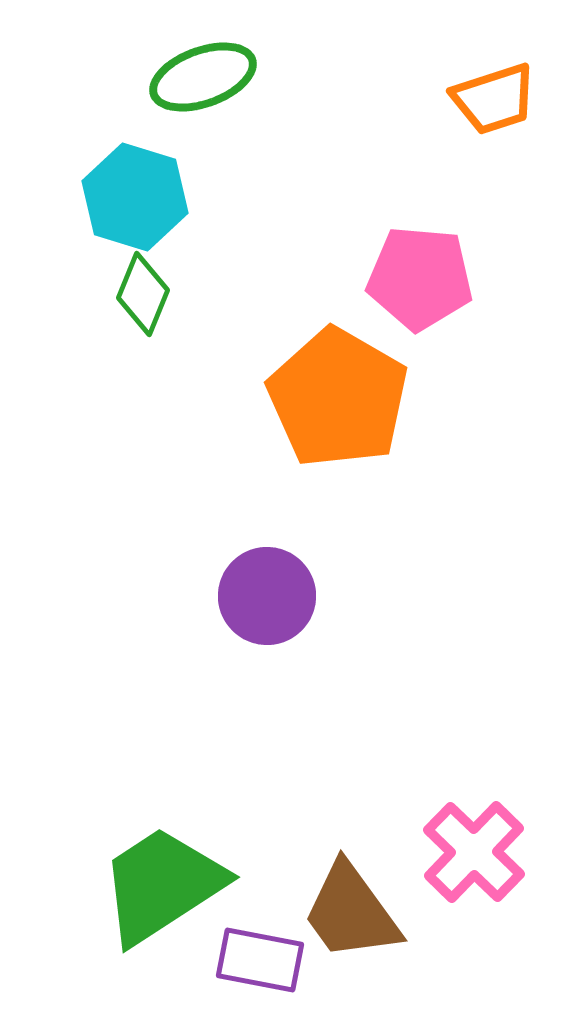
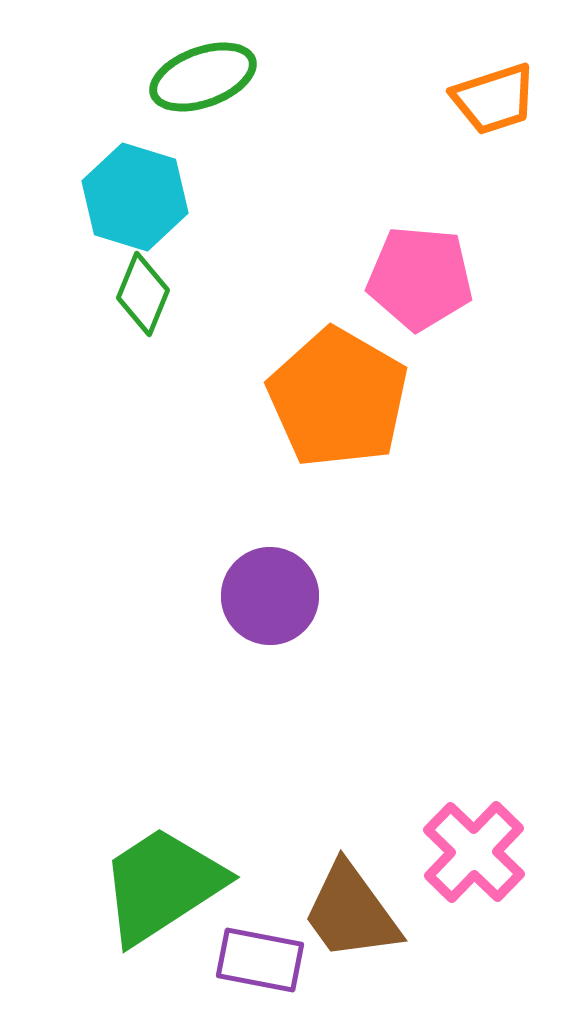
purple circle: moved 3 px right
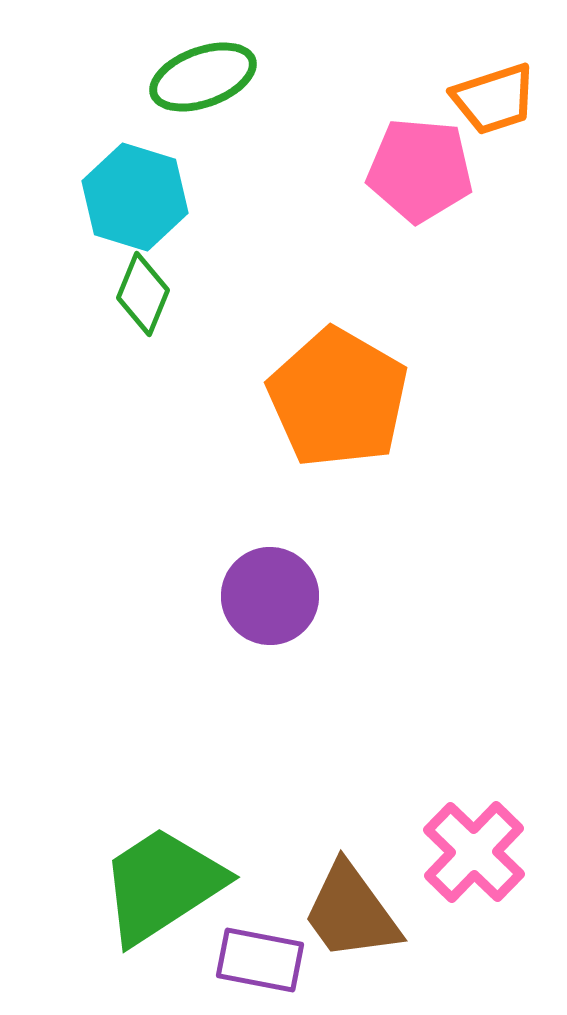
pink pentagon: moved 108 px up
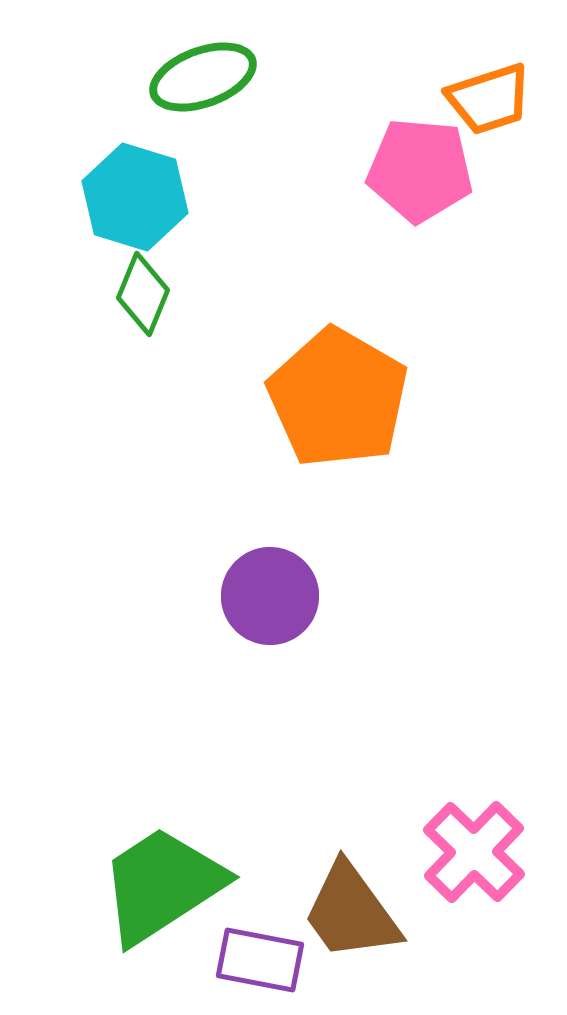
orange trapezoid: moved 5 px left
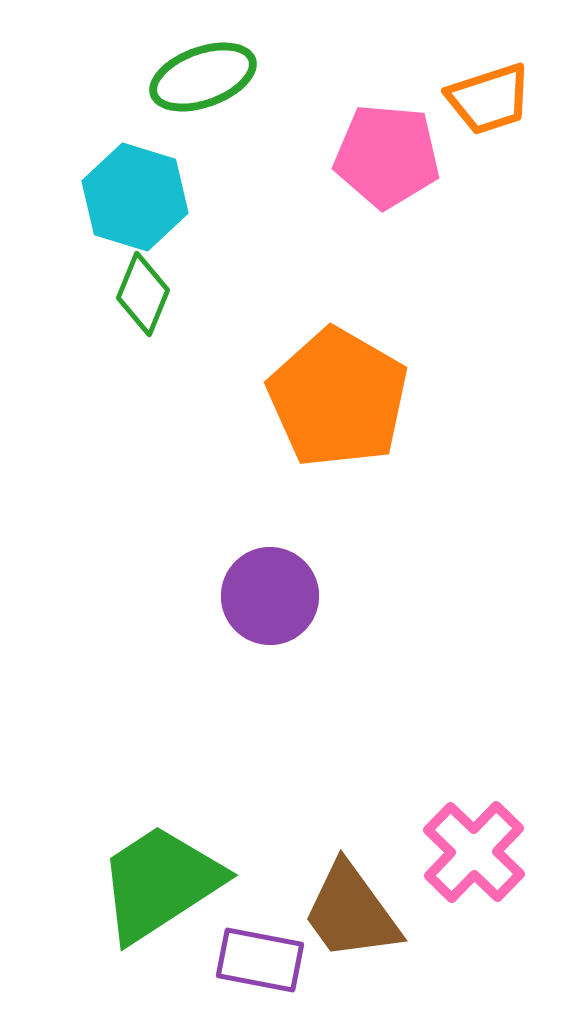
pink pentagon: moved 33 px left, 14 px up
green trapezoid: moved 2 px left, 2 px up
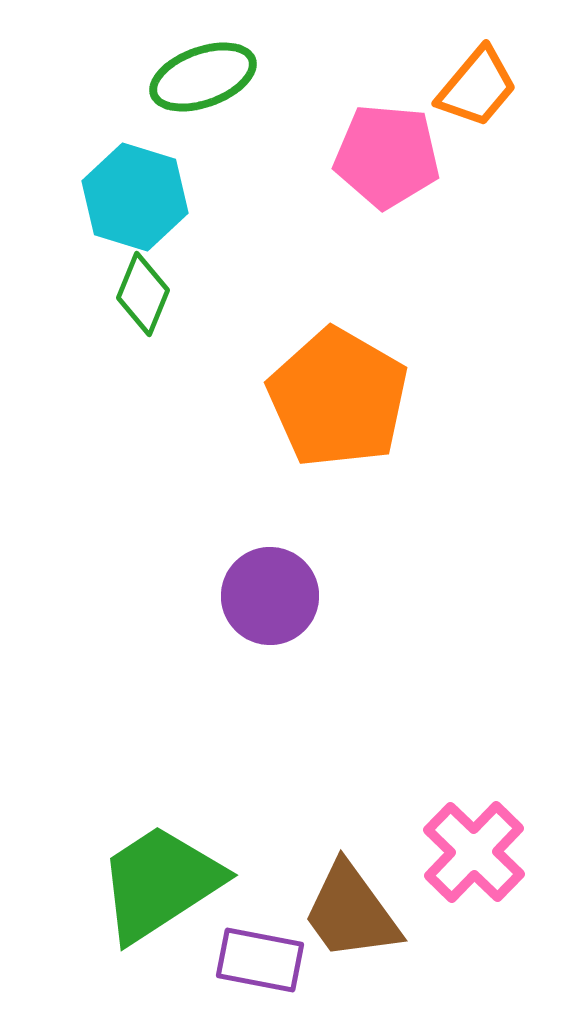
orange trapezoid: moved 12 px left, 12 px up; rotated 32 degrees counterclockwise
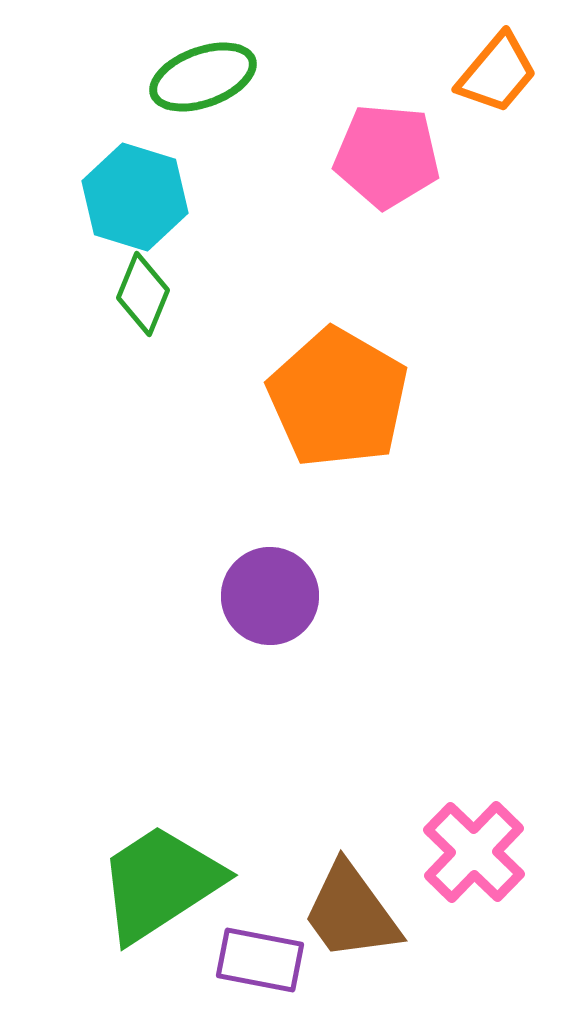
orange trapezoid: moved 20 px right, 14 px up
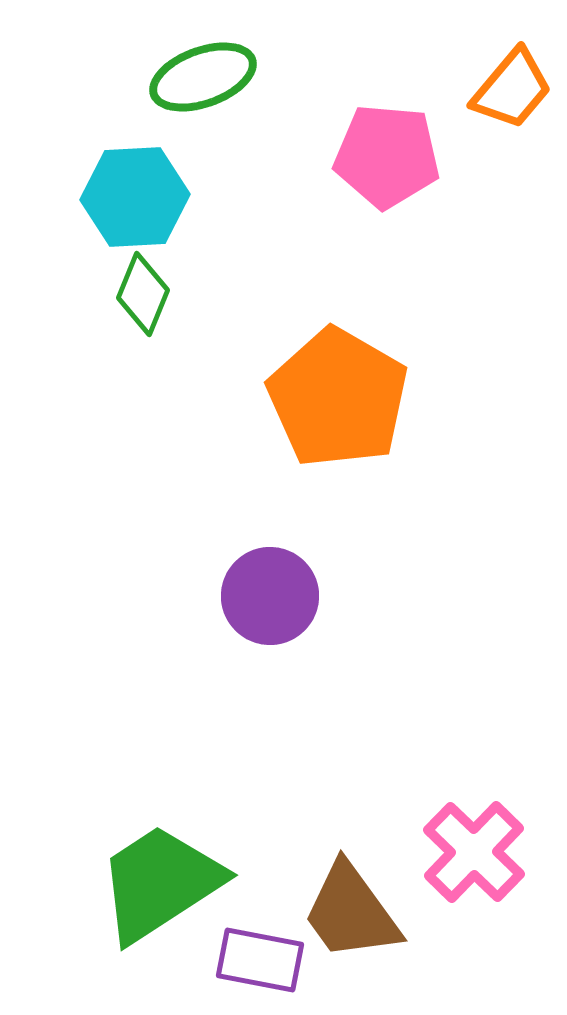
orange trapezoid: moved 15 px right, 16 px down
cyan hexagon: rotated 20 degrees counterclockwise
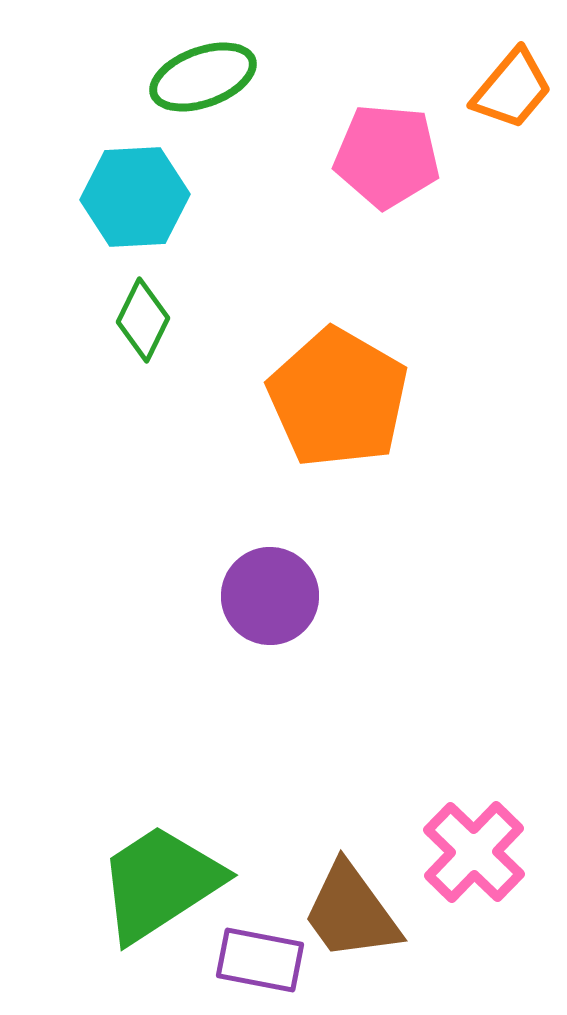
green diamond: moved 26 px down; rotated 4 degrees clockwise
